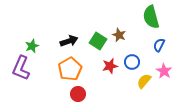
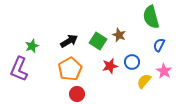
black arrow: rotated 12 degrees counterclockwise
purple L-shape: moved 2 px left, 1 px down
red circle: moved 1 px left
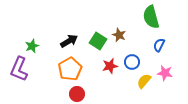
pink star: moved 1 px right, 2 px down; rotated 21 degrees counterclockwise
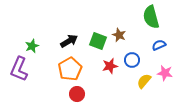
green square: rotated 12 degrees counterclockwise
blue semicircle: rotated 40 degrees clockwise
blue circle: moved 2 px up
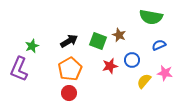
green semicircle: rotated 65 degrees counterclockwise
red circle: moved 8 px left, 1 px up
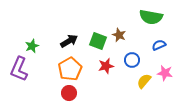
red star: moved 4 px left
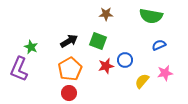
green semicircle: moved 1 px up
brown star: moved 13 px left, 21 px up; rotated 24 degrees counterclockwise
green star: moved 1 px left, 1 px down; rotated 24 degrees counterclockwise
blue circle: moved 7 px left
pink star: rotated 21 degrees counterclockwise
yellow semicircle: moved 2 px left
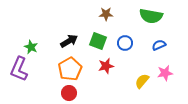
blue circle: moved 17 px up
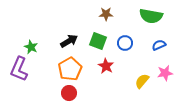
red star: rotated 28 degrees counterclockwise
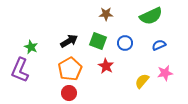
green semicircle: rotated 35 degrees counterclockwise
purple L-shape: moved 1 px right, 1 px down
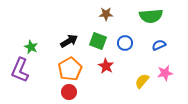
green semicircle: rotated 20 degrees clockwise
red circle: moved 1 px up
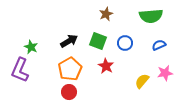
brown star: rotated 24 degrees counterclockwise
